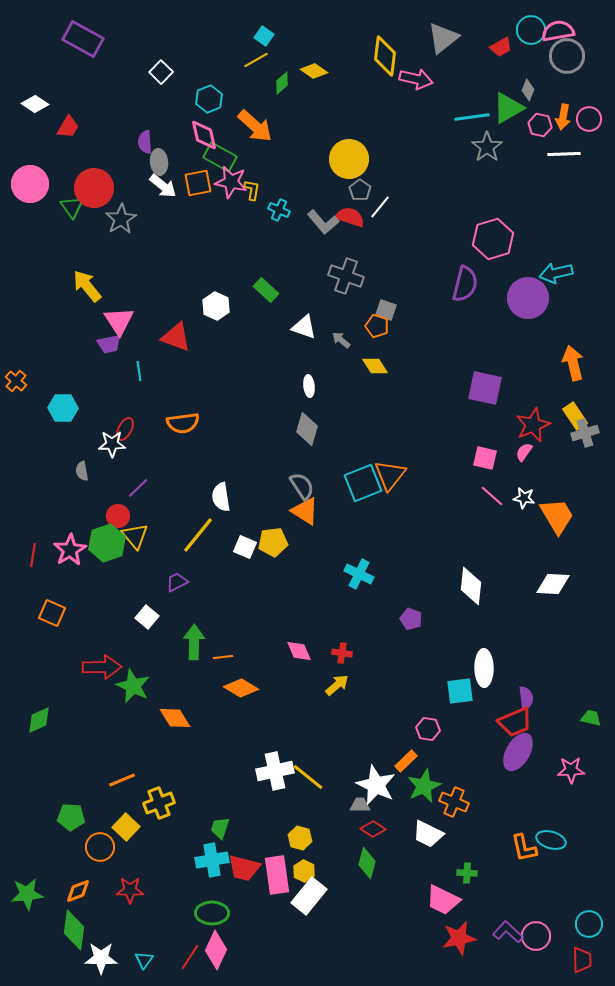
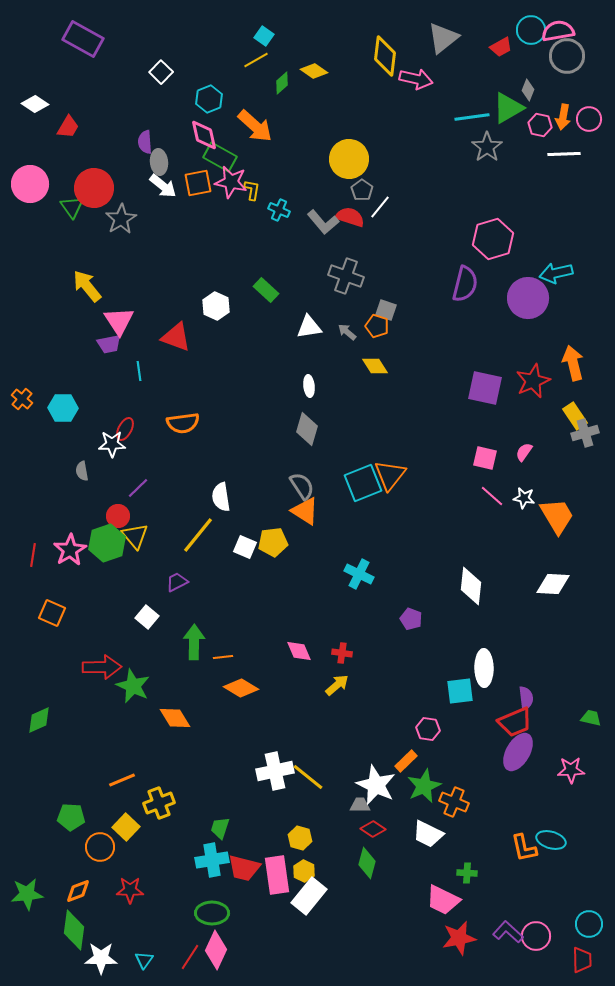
gray pentagon at (360, 190): moved 2 px right
white triangle at (304, 327): moved 5 px right; rotated 28 degrees counterclockwise
gray arrow at (341, 340): moved 6 px right, 8 px up
orange cross at (16, 381): moved 6 px right, 18 px down
red star at (533, 425): moved 44 px up
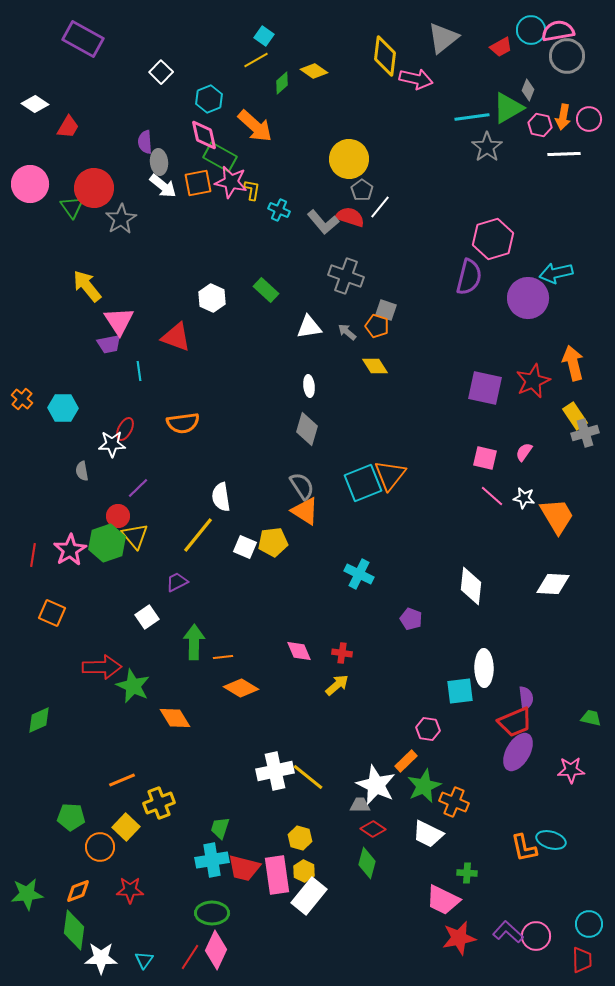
purple semicircle at (465, 284): moved 4 px right, 7 px up
white hexagon at (216, 306): moved 4 px left, 8 px up
white square at (147, 617): rotated 15 degrees clockwise
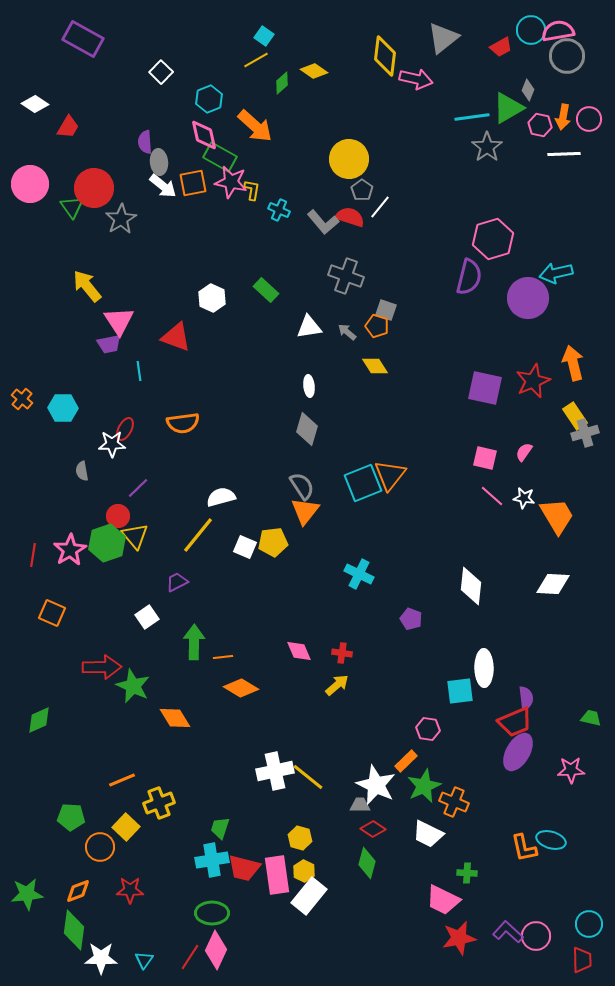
orange square at (198, 183): moved 5 px left
white semicircle at (221, 497): rotated 84 degrees clockwise
orange triangle at (305, 511): rotated 36 degrees clockwise
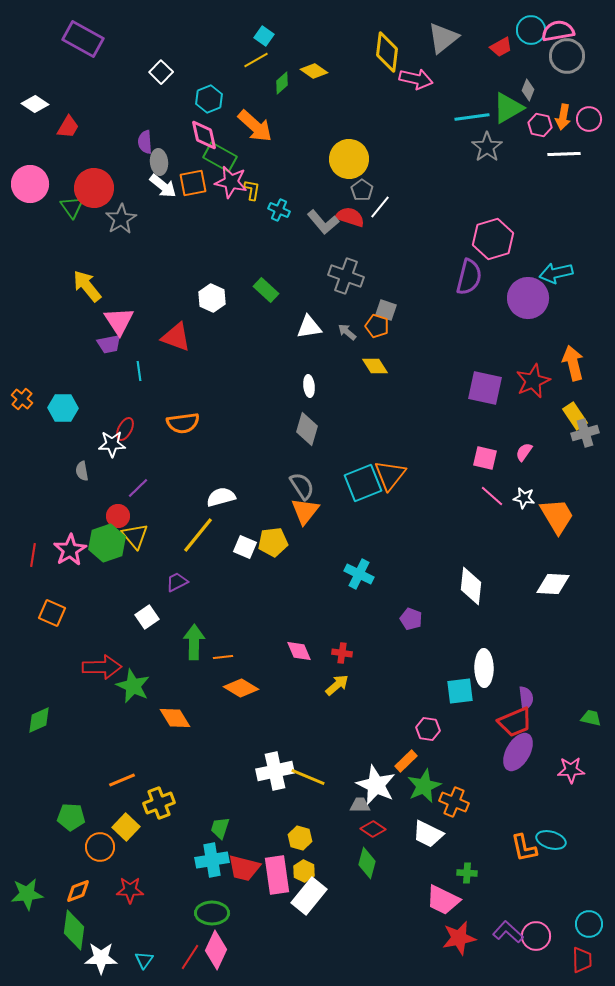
yellow diamond at (385, 56): moved 2 px right, 4 px up
yellow line at (308, 777): rotated 16 degrees counterclockwise
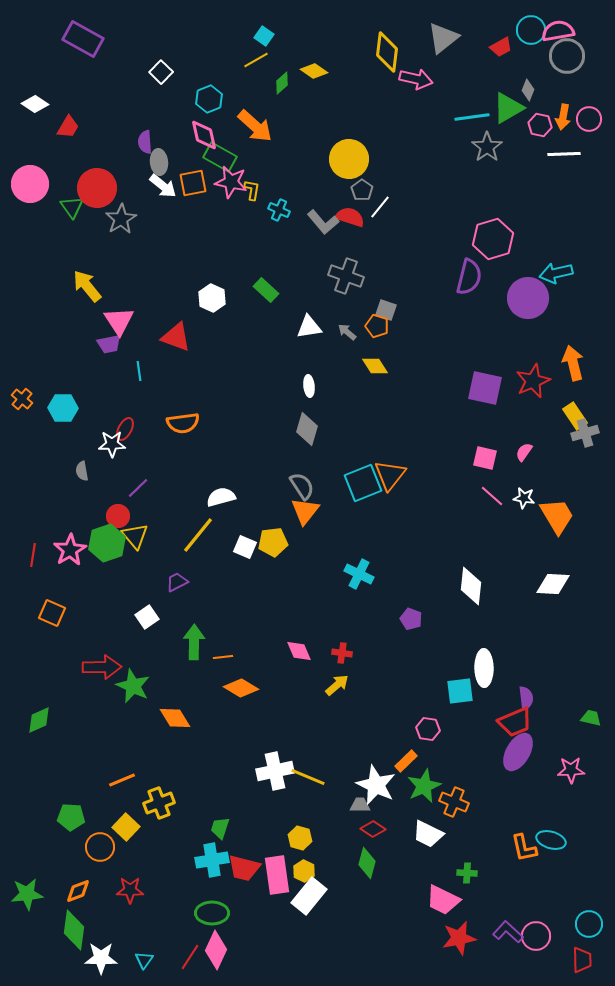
red circle at (94, 188): moved 3 px right
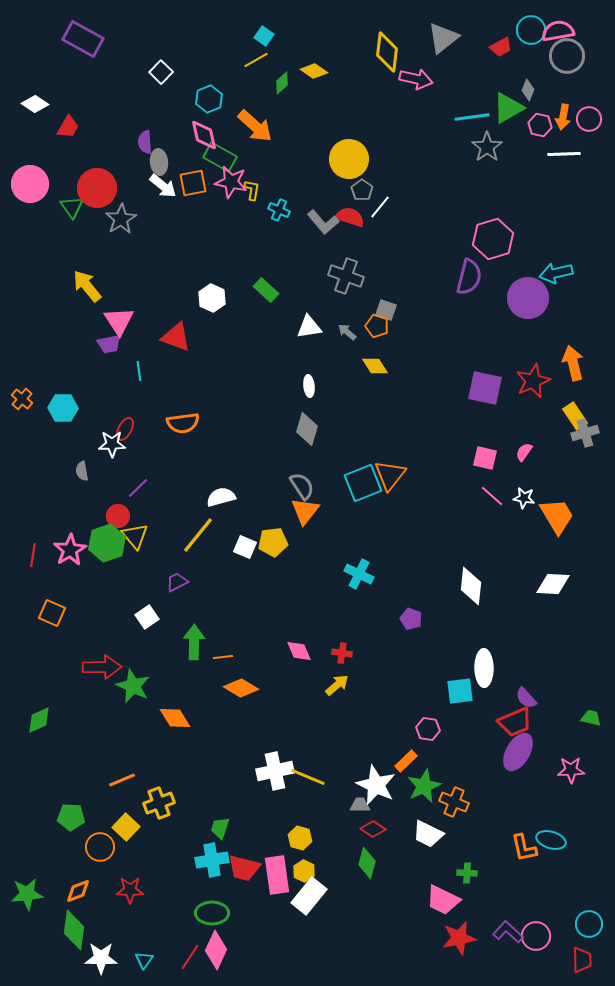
purple semicircle at (526, 698): rotated 145 degrees clockwise
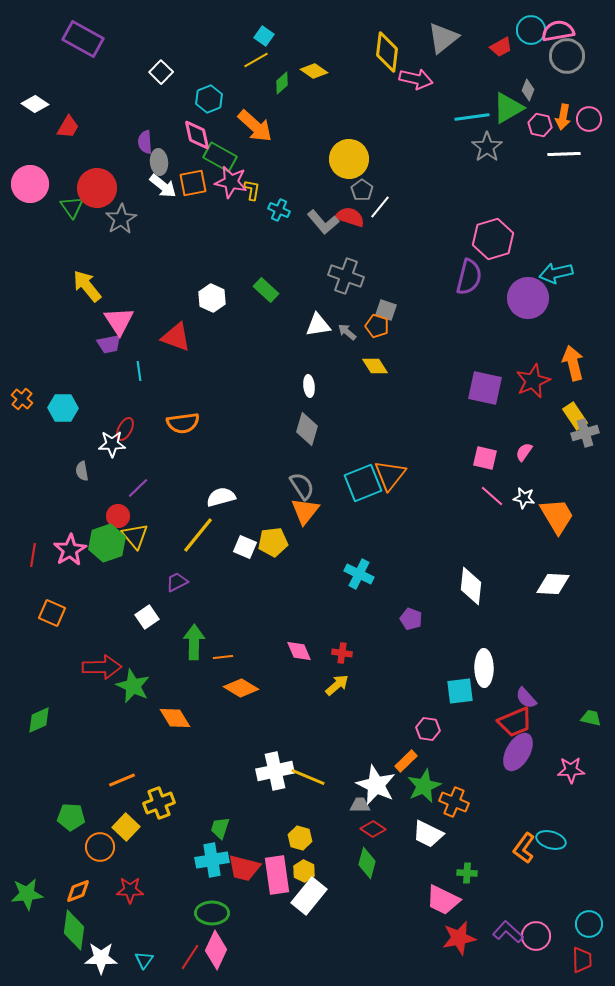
pink diamond at (204, 135): moved 7 px left
white triangle at (309, 327): moved 9 px right, 2 px up
orange L-shape at (524, 848): rotated 48 degrees clockwise
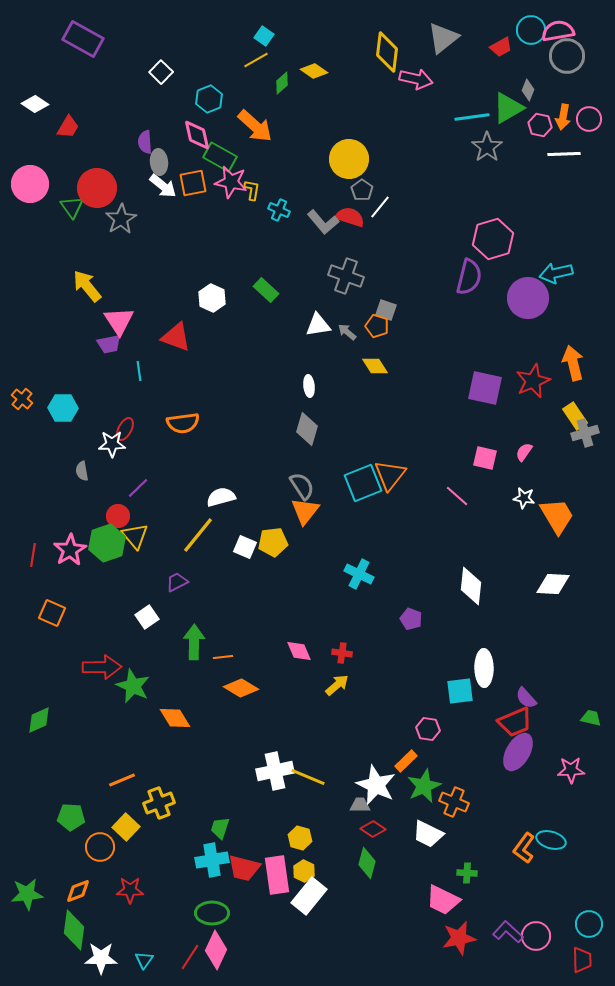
pink line at (492, 496): moved 35 px left
